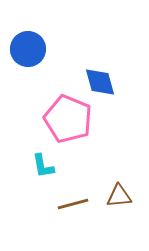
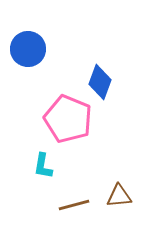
blue diamond: rotated 36 degrees clockwise
cyan L-shape: rotated 20 degrees clockwise
brown line: moved 1 px right, 1 px down
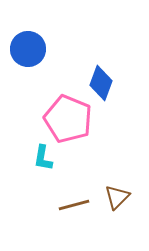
blue diamond: moved 1 px right, 1 px down
cyan L-shape: moved 8 px up
brown triangle: moved 2 px left, 1 px down; rotated 40 degrees counterclockwise
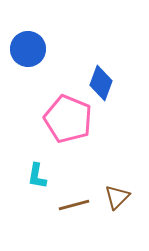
cyan L-shape: moved 6 px left, 18 px down
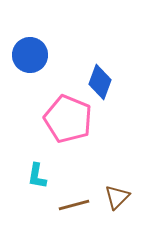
blue circle: moved 2 px right, 6 px down
blue diamond: moved 1 px left, 1 px up
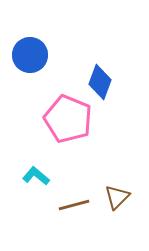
cyan L-shape: moved 1 px left; rotated 120 degrees clockwise
